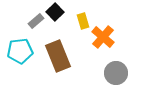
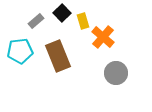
black square: moved 7 px right, 1 px down
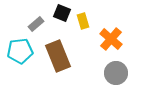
black square: rotated 24 degrees counterclockwise
gray rectangle: moved 3 px down
orange cross: moved 8 px right, 2 px down
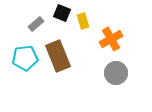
orange cross: rotated 20 degrees clockwise
cyan pentagon: moved 5 px right, 7 px down
